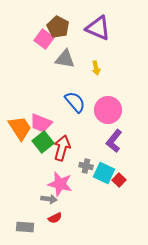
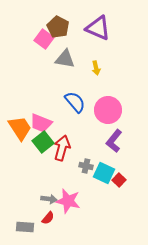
pink star: moved 8 px right, 17 px down
red semicircle: moved 7 px left; rotated 24 degrees counterclockwise
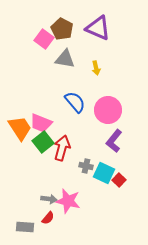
brown pentagon: moved 4 px right, 2 px down
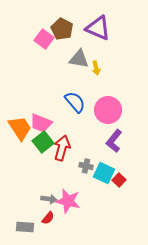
gray triangle: moved 14 px right
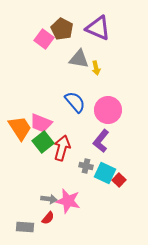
purple L-shape: moved 13 px left
cyan square: moved 1 px right
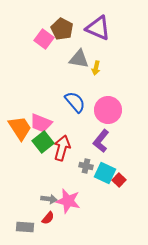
yellow arrow: rotated 24 degrees clockwise
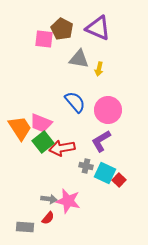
pink square: rotated 30 degrees counterclockwise
yellow arrow: moved 3 px right, 1 px down
purple L-shape: rotated 20 degrees clockwise
red arrow: rotated 115 degrees counterclockwise
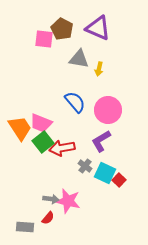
gray cross: moved 1 px left; rotated 24 degrees clockwise
gray arrow: moved 2 px right
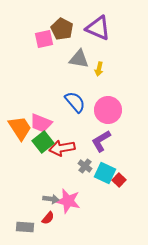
pink square: rotated 18 degrees counterclockwise
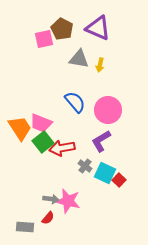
yellow arrow: moved 1 px right, 4 px up
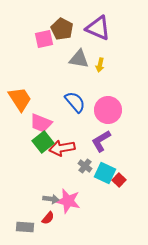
orange trapezoid: moved 29 px up
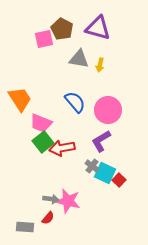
purple triangle: rotated 8 degrees counterclockwise
gray cross: moved 7 px right
